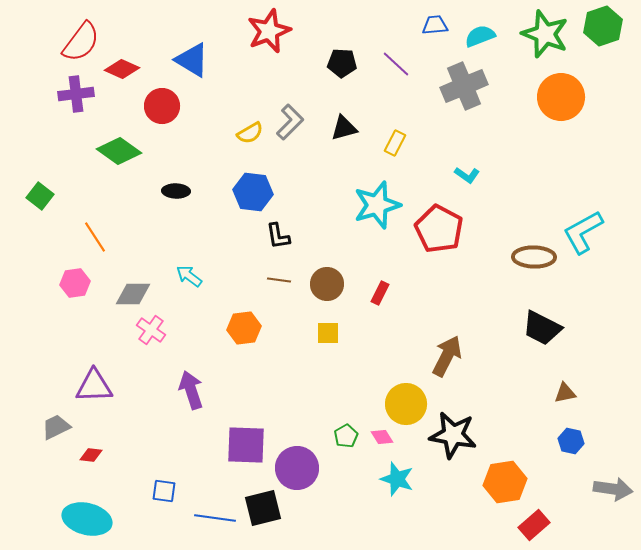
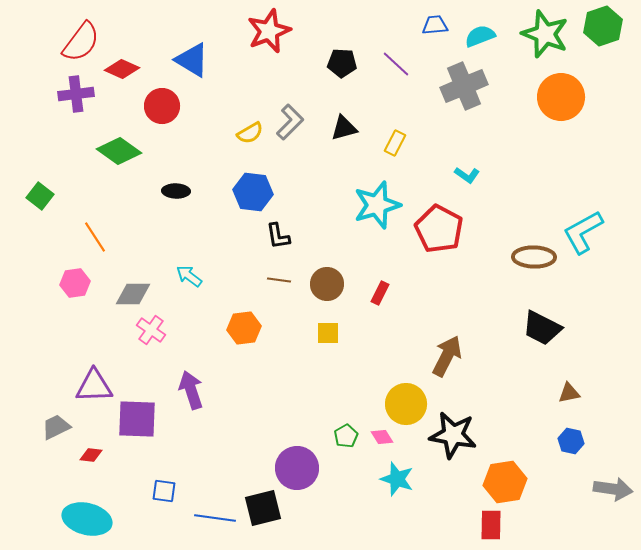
brown triangle at (565, 393): moved 4 px right
purple square at (246, 445): moved 109 px left, 26 px up
red rectangle at (534, 525): moved 43 px left; rotated 48 degrees counterclockwise
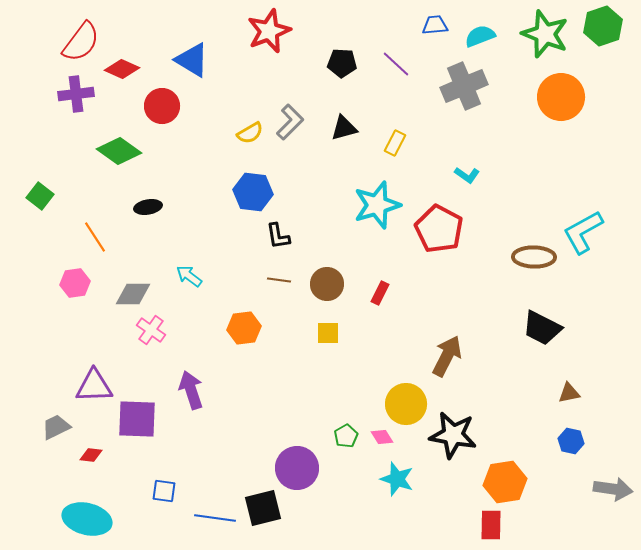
black ellipse at (176, 191): moved 28 px left, 16 px down; rotated 12 degrees counterclockwise
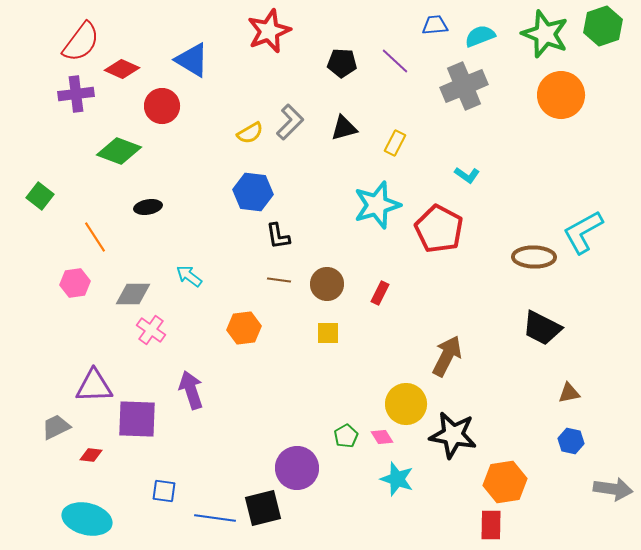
purple line at (396, 64): moved 1 px left, 3 px up
orange circle at (561, 97): moved 2 px up
green diamond at (119, 151): rotated 15 degrees counterclockwise
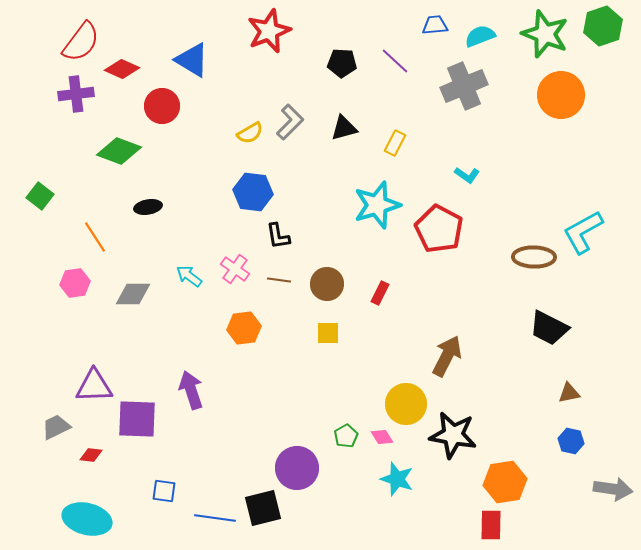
black trapezoid at (542, 328): moved 7 px right
pink cross at (151, 330): moved 84 px right, 61 px up
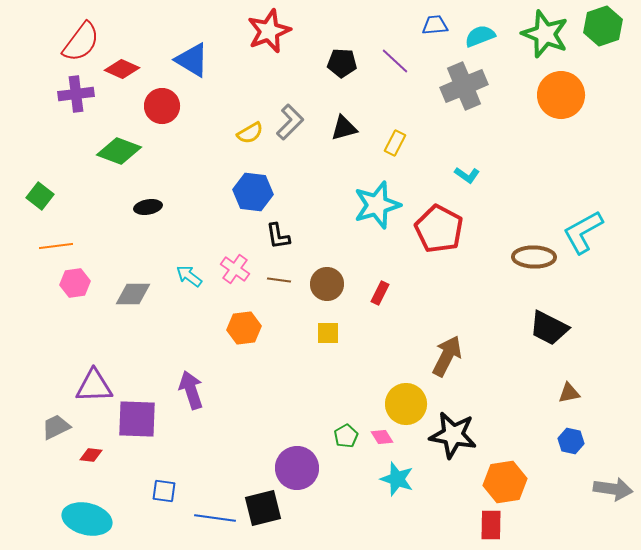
orange line at (95, 237): moved 39 px left, 9 px down; rotated 64 degrees counterclockwise
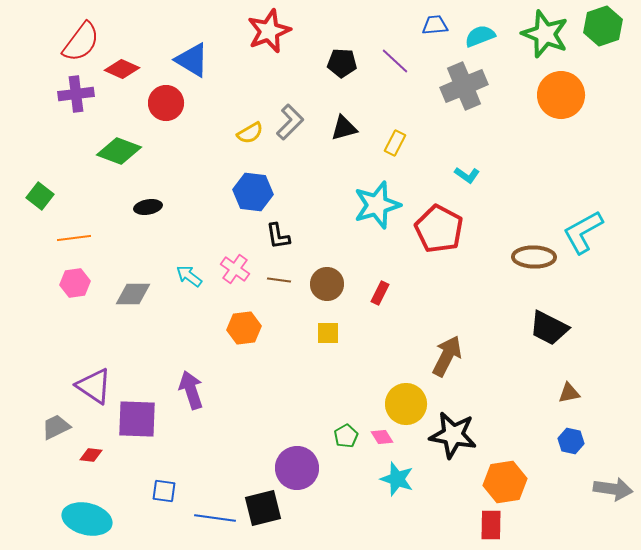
red circle at (162, 106): moved 4 px right, 3 px up
orange line at (56, 246): moved 18 px right, 8 px up
purple triangle at (94, 386): rotated 36 degrees clockwise
